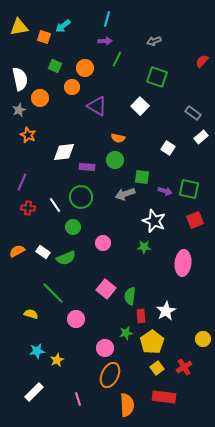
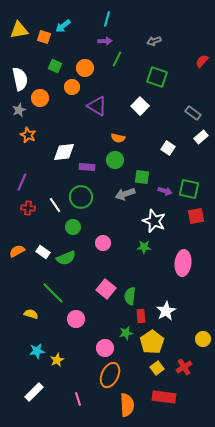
yellow triangle at (19, 27): moved 3 px down
red square at (195, 220): moved 1 px right, 4 px up; rotated 12 degrees clockwise
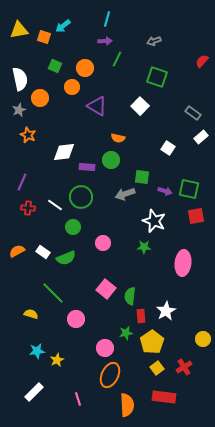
green circle at (115, 160): moved 4 px left
white line at (55, 205): rotated 21 degrees counterclockwise
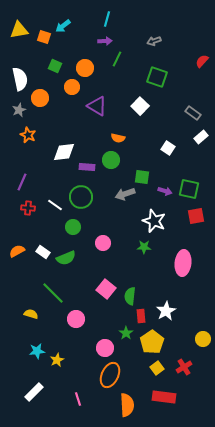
green star at (126, 333): rotated 24 degrees counterclockwise
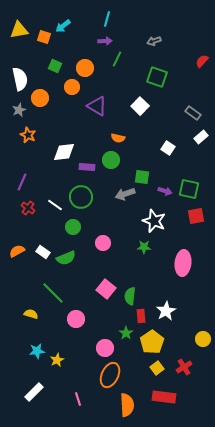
red cross at (28, 208): rotated 32 degrees clockwise
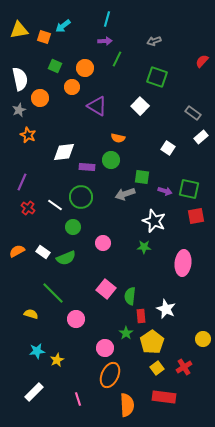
white star at (166, 311): moved 2 px up; rotated 18 degrees counterclockwise
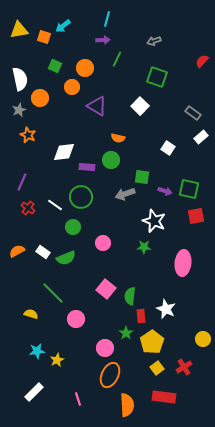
purple arrow at (105, 41): moved 2 px left, 1 px up
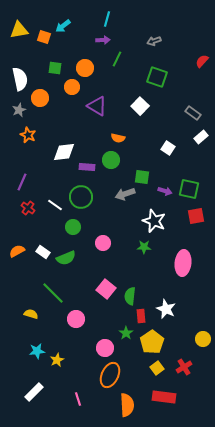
green square at (55, 66): moved 2 px down; rotated 16 degrees counterclockwise
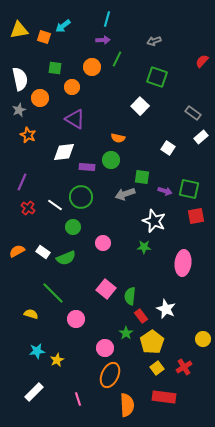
orange circle at (85, 68): moved 7 px right, 1 px up
purple triangle at (97, 106): moved 22 px left, 13 px down
red rectangle at (141, 316): rotated 32 degrees counterclockwise
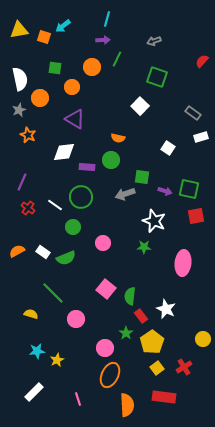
white rectangle at (201, 137): rotated 24 degrees clockwise
